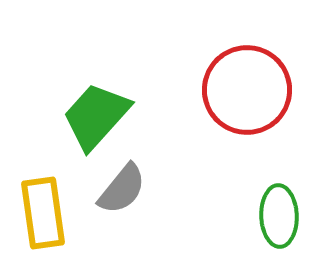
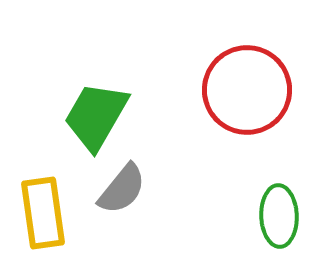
green trapezoid: rotated 12 degrees counterclockwise
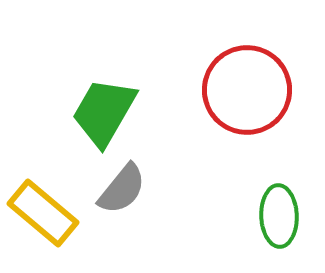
green trapezoid: moved 8 px right, 4 px up
yellow rectangle: rotated 42 degrees counterclockwise
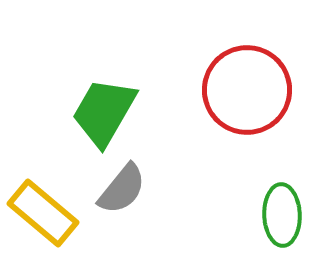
green ellipse: moved 3 px right, 1 px up
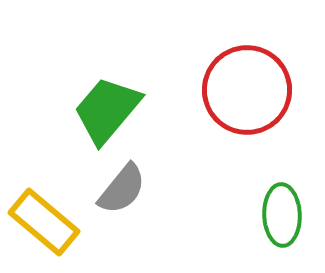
green trapezoid: moved 3 px right, 2 px up; rotated 10 degrees clockwise
yellow rectangle: moved 1 px right, 9 px down
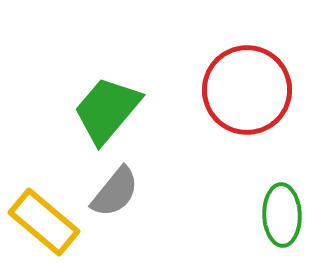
gray semicircle: moved 7 px left, 3 px down
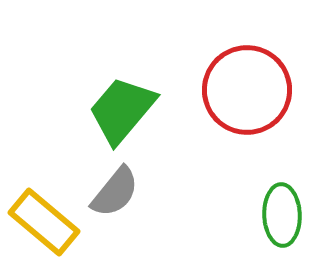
green trapezoid: moved 15 px right
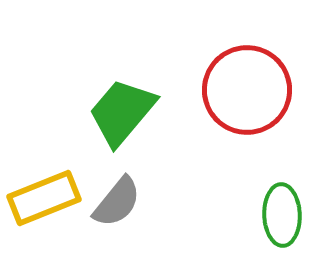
green trapezoid: moved 2 px down
gray semicircle: moved 2 px right, 10 px down
yellow rectangle: moved 24 px up; rotated 62 degrees counterclockwise
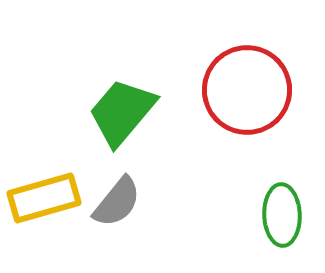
yellow rectangle: rotated 6 degrees clockwise
